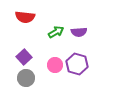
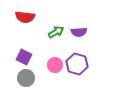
purple square: rotated 21 degrees counterclockwise
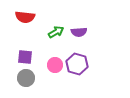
purple square: moved 1 px right; rotated 21 degrees counterclockwise
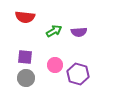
green arrow: moved 2 px left, 1 px up
purple hexagon: moved 1 px right, 10 px down
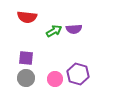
red semicircle: moved 2 px right
purple semicircle: moved 5 px left, 3 px up
purple square: moved 1 px right, 1 px down
pink circle: moved 14 px down
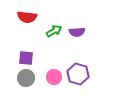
purple semicircle: moved 3 px right, 3 px down
pink circle: moved 1 px left, 2 px up
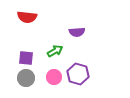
green arrow: moved 1 px right, 20 px down
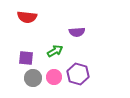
gray circle: moved 7 px right
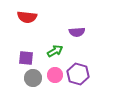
pink circle: moved 1 px right, 2 px up
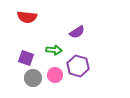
purple semicircle: rotated 28 degrees counterclockwise
green arrow: moved 1 px left, 1 px up; rotated 35 degrees clockwise
purple square: rotated 14 degrees clockwise
purple hexagon: moved 8 px up
